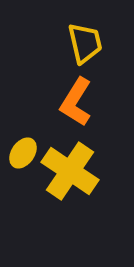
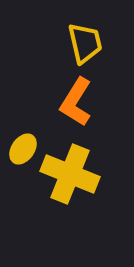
yellow ellipse: moved 4 px up
yellow cross: moved 3 px down; rotated 12 degrees counterclockwise
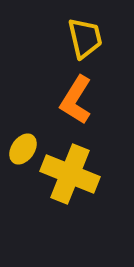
yellow trapezoid: moved 5 px up
orange L-shape: moved 2 px up
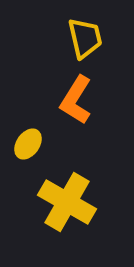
yellow ellipse: moved 5 px right, 5 px up
yellow cross: moved 3 px left, 28 px down; rotated 8 degrees clockwise
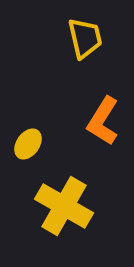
orange L-shape: moved 27 px right, 21 px down
yellow cross: moved 3 px left, 4 px down
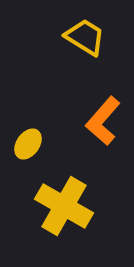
yellow trapezoid: moved 1 px up; rotated 45 degrees counterclockwise
orange L-shape: rotated 9 degrees clockwise
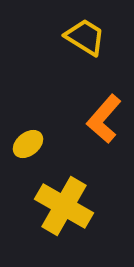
orange L-shape: moved 1 px right, 2 px up
yellow ellipse: rotated 16 degrees clockwise
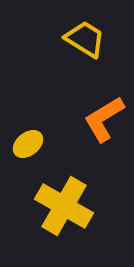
yellow trapezoid: moved 2 px down
orange L-shape: rotated 18 degrees clockwise
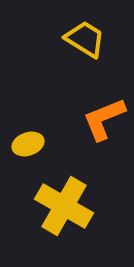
orange L-shape: rotated 9 degrees clockwise
yellow ellipse: rotated 20 degrees clockwise
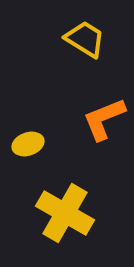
yellow cross: moved 1 px right, 7 px down
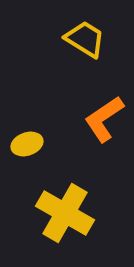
orange L-shape: rotated 12 degrees counterclockwise
yellow ellipse: moved 1 px left
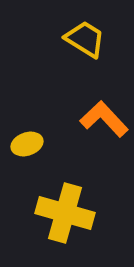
orange L-shape: rotated 81 degrees clockwise
yellow cross: rotated 14 degrees counterclockwise
